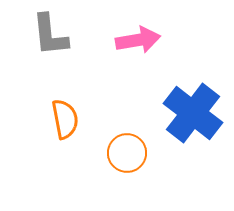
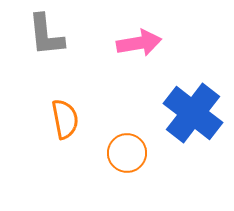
gray L-shape: moved 4 px left
pink arrow: moved 1 px right, 3 px down
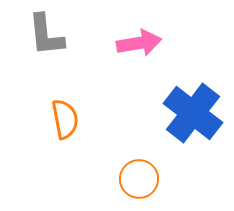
orange circle: moved 12 px right, 26 px down
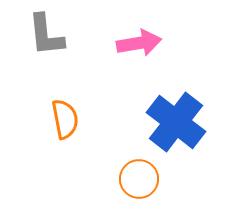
blue cross: moved 17 px left, 9 px down
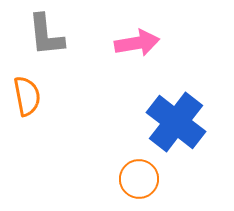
pink arrow: moved 2 px left
orange semicircle: moved 38 px left, 23 px up
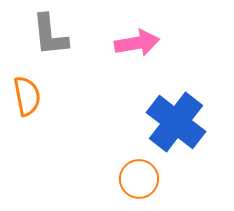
gray L-shape: moved 4 px right
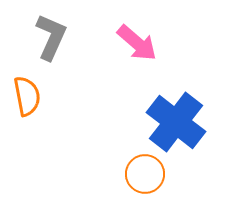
gray L-shape: moved 1 px right, 2 px down; rotated 150 degrees counterclockwise
pink arrow: rotated 51 degrees clockwise
orange circle: moved 6 px right, 5 px up
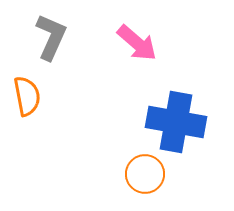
blue cross: rotated 28 degrees counterclockwise
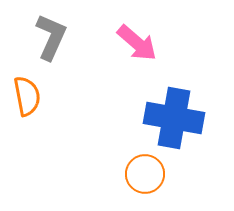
blue cross: moved 2 px left, 4 px up
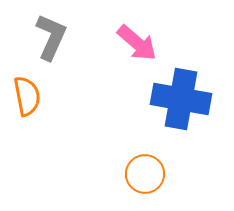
blue cross: moved 7 px right, 19 px up
